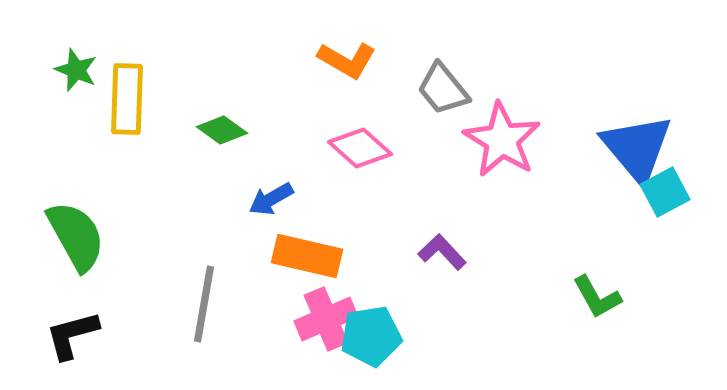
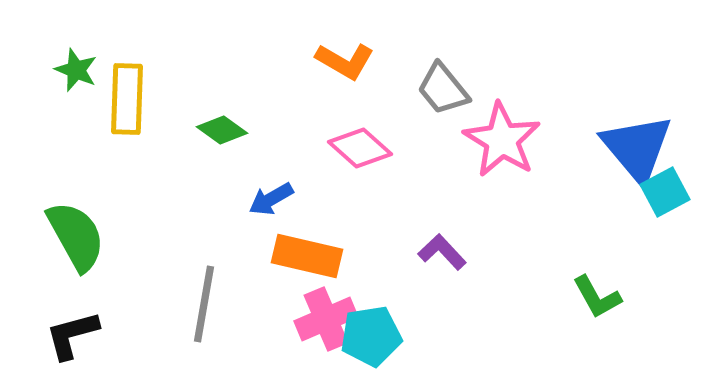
orange L-shape: moved 2 px left, 1 px down
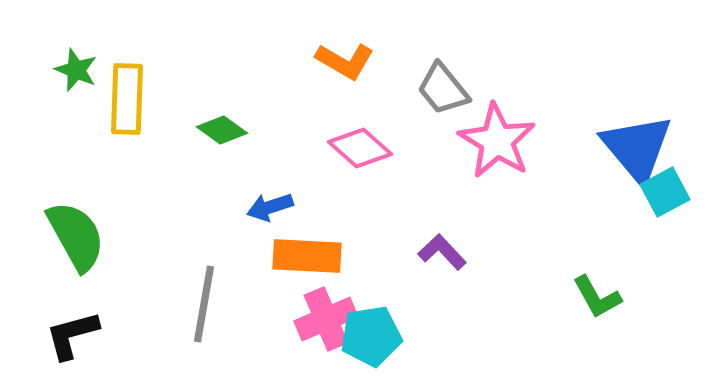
pink star: moved 5 px left, 1 px down
blue arrow: moved 1 px left, 8 px down; rotated 12 degrees clockwise
orange rectangle: rotated 10 degrees counterclockwise
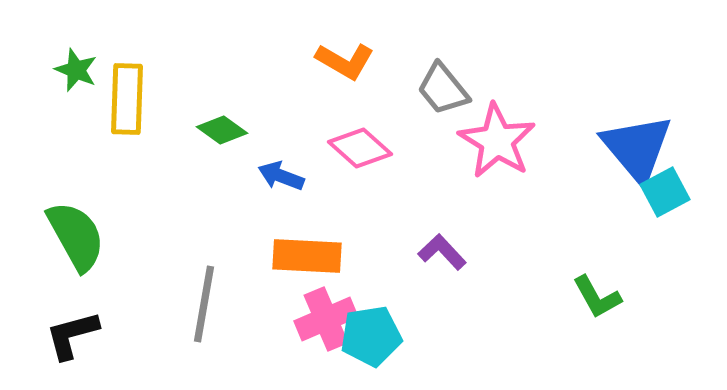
blue arrow: moved 11 px right, 31 px up; rotated 39 degrees clockwise
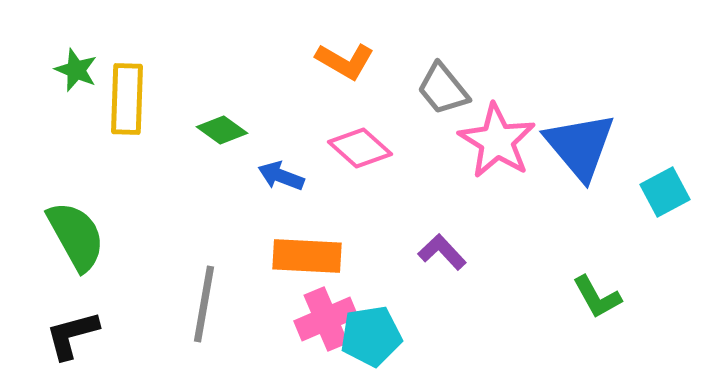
blue triangle: moved 57 px left, 2 px up
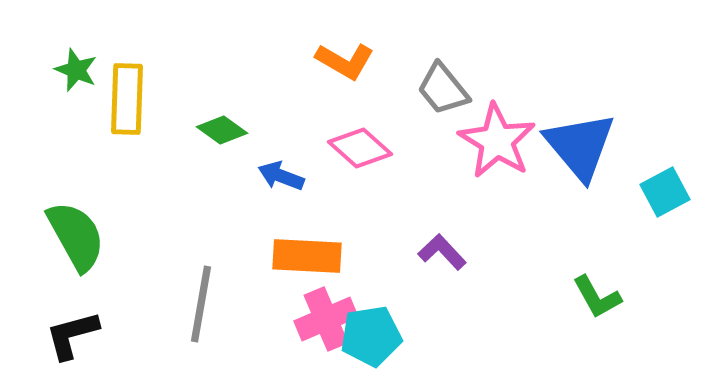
gray line: moved 3 px left
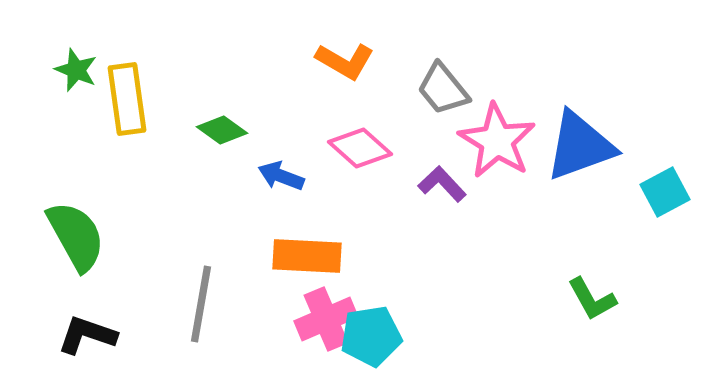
yellow rectangle: rotated 10 degrees counterclockwise
blue triangle: rotated 50 degrees clockwise
purple L-shape: moved 68 px up
green L-shape: moved 5 px left, 2 px down
black L-shape: moved 15 px right; rotated 34 degrees clockwise
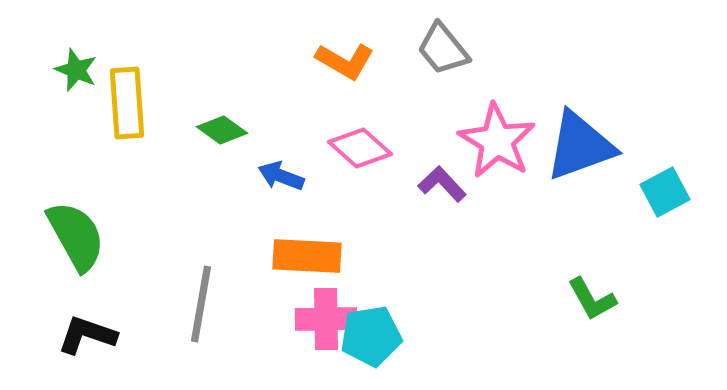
gray trapezoid: moved 40 px up
yellow rectangle: moved 4 px down; rotated 4 degrees clockwise
pink cross: rotated 22 degrees clockwise
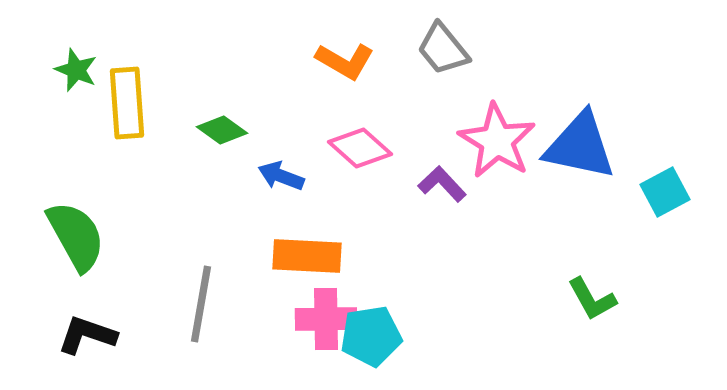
blue triangle: rotated 32 degrees clockwise
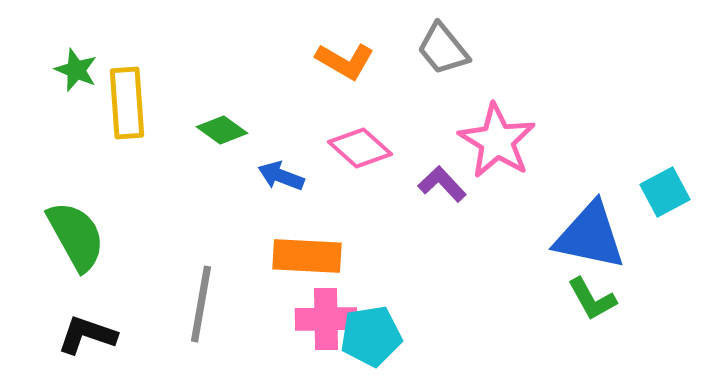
blue triangle: moved 10 px right, 90 px down
